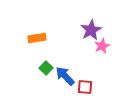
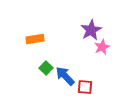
orange rectangle: moved 2 px left, 1 px down
pink star: moved 1 px down
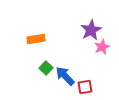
orange rectangle: moved 1 px right
red square: rotated 14 degrees counterclockwise
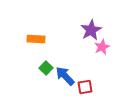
orange rectangle: rotated 12 degrees clockwise
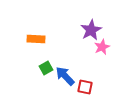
green square: rotated 16 degrees clockwise
red square: rotated 21 degrees clockwise
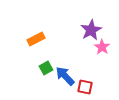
orange rectangle: rotated 30 degrees counterclockwise
pink star: rotated 14 degrees counterclockwise
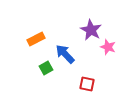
purple star: rotated 15 degrees counterclockwise
pink star: moved 6 px right; rotated 14 degrees counterclockwise
blue arrow: moved 22 px up
red square: moved 2 px right, 3 px up
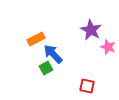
blue arrow: moved 12 px left
red square: moved 2 px down
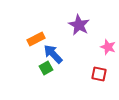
purple star: moved 12 px left, 5 px up
red square: moved 12 px right, 12 px up
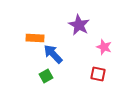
orange rectangle: moved 1 px left, 1 px up; rotated 30 degrees clockwise
pink star: moved 4 px left
green square: moved 8 px down
red square: moved 1 px left
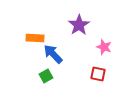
purple star: rotated 10 degrees clockwise
